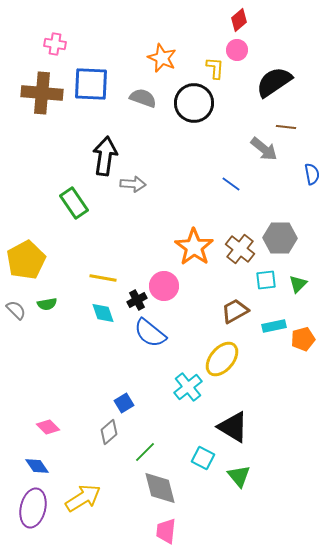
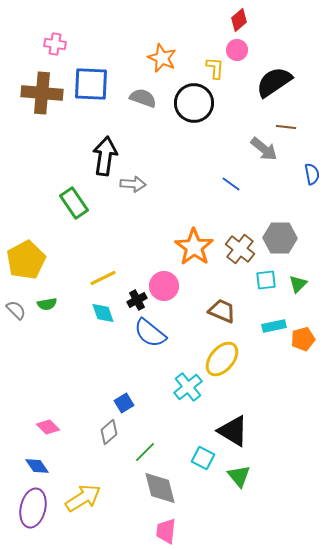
yellow line at (103, 278): rotated 36 degrees counterclockwise
brown trapezoid at (235, 311): moved 13 px left; rotated 52 degrees clockwise
black triangle at (233, 427): moved 4 px down
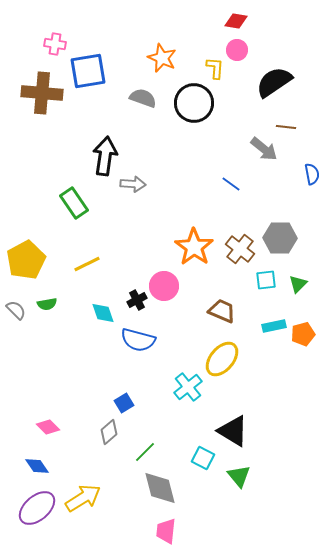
red diamond at (239, 20): moved 3 px left, 1 px down; rotated 50 degrees clockwise
blue square at (91, 84): moved 3 px left, 13 px up; rotated 12 degrees counterclockwise
yellow line at (103, 278): moved 16 px left, 14 px up
blue semicircle at (150, 333): moved 12 px left, 7 px down; rotated 24 degrees counterclockwise
orange pentagon at (303, 339): moved 5 px up
purple ellipse at (33, 508): moved 4 px right; rotated 36 degrees clockwise
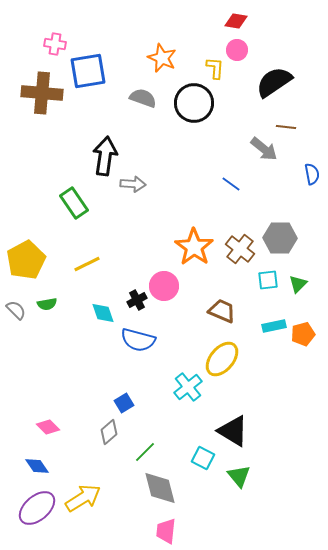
cyan square at (266, 280): moved 2 px right
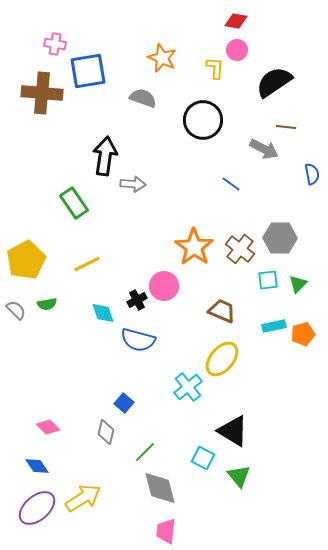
black circle at (194, 103): moved 9 px right, 17 px down
gray arrow at (264, 149): rotated 12 degrees counterclockwise
blue square at (124, 403): rotated 18 degrees counterclockwise
gray diamond at (109, 432): moved 3 px left; rotated 35 degrees counterclockwise
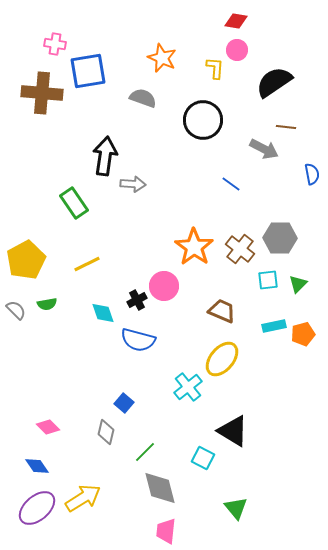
green triangle at (239, 476): moved 3 px left, 32 px down
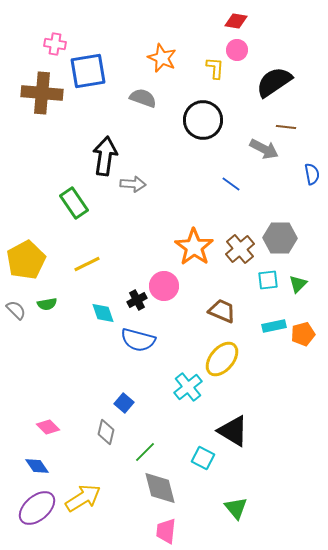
brown cross at (240, 249): rotated 12 degrees clockwise
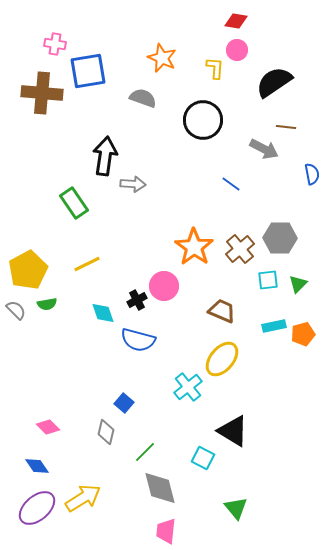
yellow pentagon at (26, 260): moved 2 px right, 10 px down
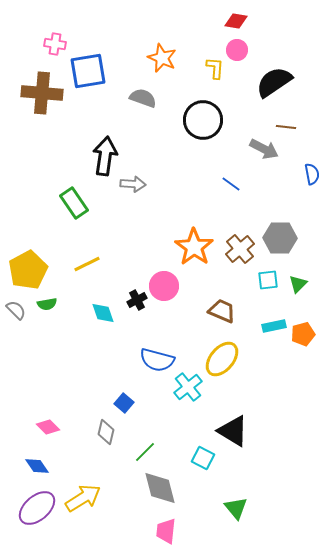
blue semicircle at (138, 340): moved 19 px right, 20 px down
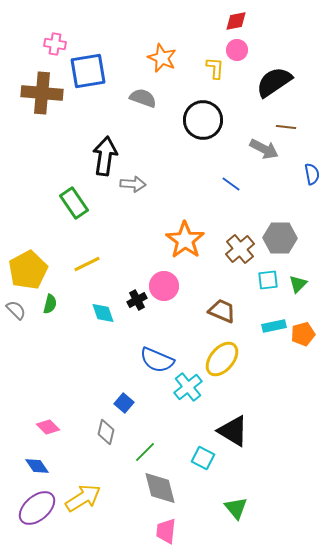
red diamond at (236, 21): rotated 20 degrees counterclockwise
orange star at (194, 247): moved 9 px left, 7 px up
green semicircle at (47, 304): moved 3 px right; rotated 66 degrees counterclockwise
blue semicircle at (157, 360): rotated 8 degrees clockwise
